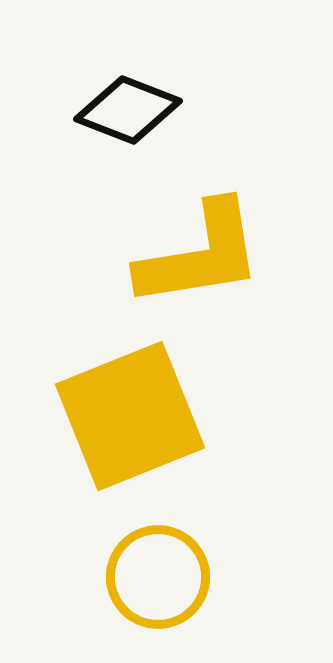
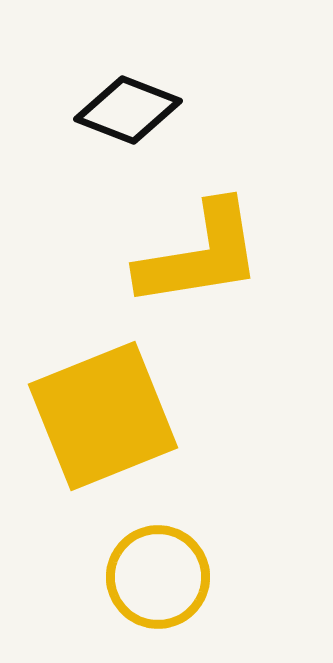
yellow square: moved 27 px left
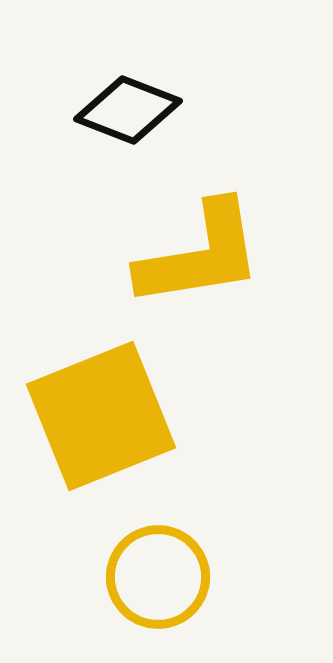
yellow square: moved 2 px left
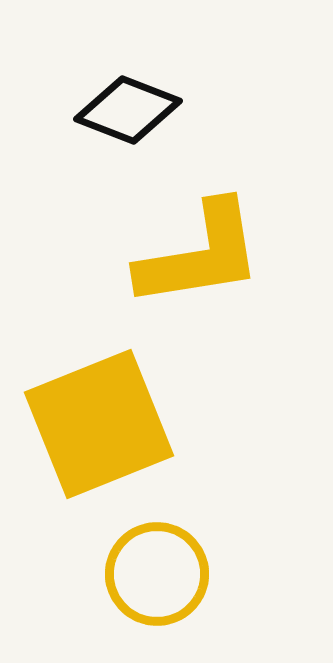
yellow square: moved 2 px left, 8 px down
yellow circle: moved 1 px left, 3 px up
